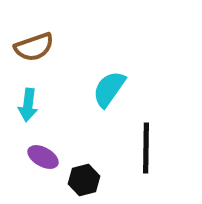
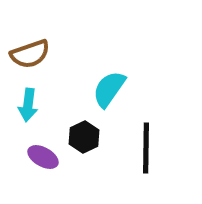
brown semicircle: moved 4 px left, 7 px down
black hexagon: moved 43 px up; rotated 12 degrees counterclockwise
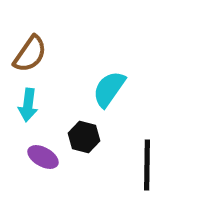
brown semicircle: rotated 36 degrees counterclockwise
black hexagon: rotated 20 degrees counterclockwise
black line: moved 1 px right, 17 px down
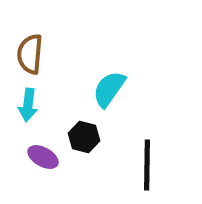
brown semicircle: rotated 150 degrees clockwise
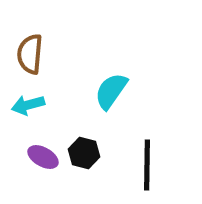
cyan semicircle: moved 2 px right, 2 px down
cyan arrow: rotated 68 degrees clockwise
black hexagon: moved 16 px down
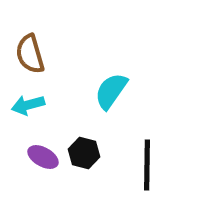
brown semicircle: rotated 21 degrees counterclockwise
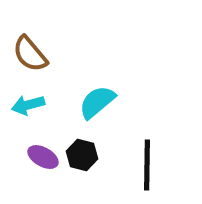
brown semicircle: rotated 24 degrees counterclockwise
cyan semicircle: moved 14 px left, 11 px down; rotated 15 degrees clockwise
black hexagon: moved 2 px left, 2 px down
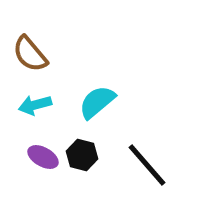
cyan arrow: moved 7 px right
black line: rotated 42 degrees counterclockwise
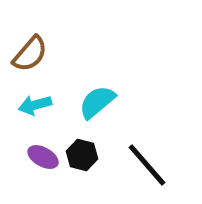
brown semicircle: rotated 99 degrees counterclockwise
